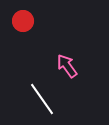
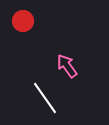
white line: moved 3 px right, 1 px up
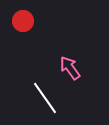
pink arrow: moved 3 px right, 2 px down
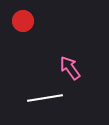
white line: rotated 64 degrees counterclockwise
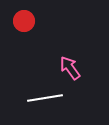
red circle: moved 1 px right
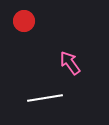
pink arrow: moved 5 px up
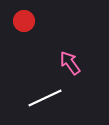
white line: rotated 16 degrees counterclockwise
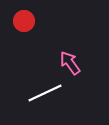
white line: moved 5 px up
